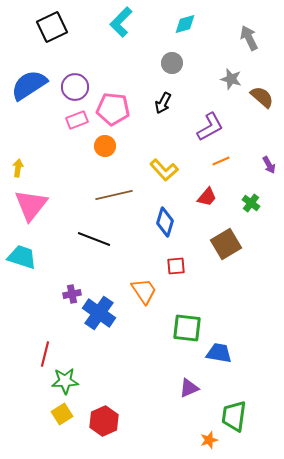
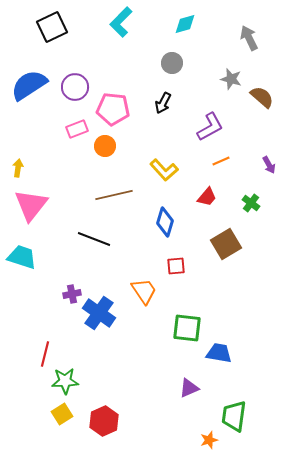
pink rectangle: moved 9 px down
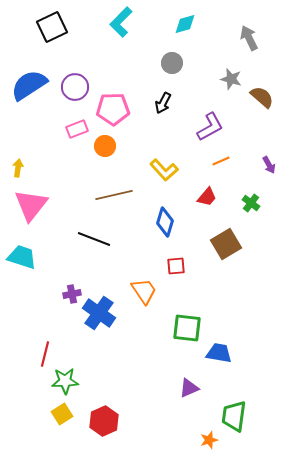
pink pentagon: rotated 8 degrees counterclockwise
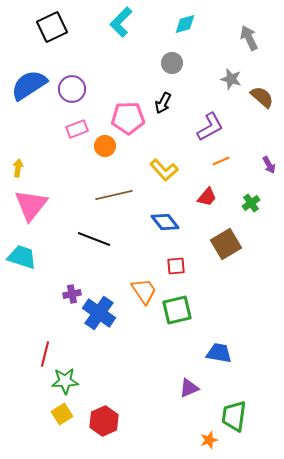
purple circle: moved 3 px left, 2 px down
pink pentagon: moved 15 px right, 9 px down
green cross: rotated 18 degrees clockwise
blue diamond: rotated 56 degrees counterclockwise
green square: moved 10 px left, 18 px up; rotated 20 degrees counterclockwise
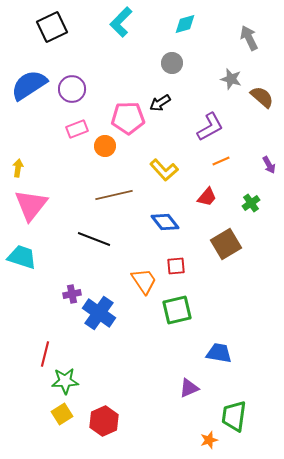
black arrow: moved 3 px left; rotated 30 degrees clockwise
orange trapezoid: moved 10 px up
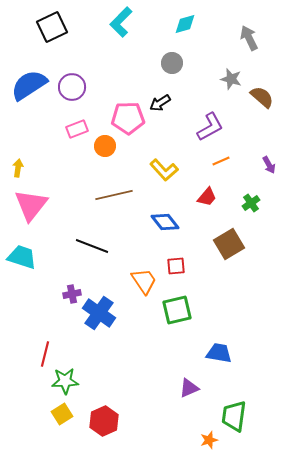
purple circle: moved 2 px up
black line: moved 2 px left, 7 px down
brown square: moved 3 px right
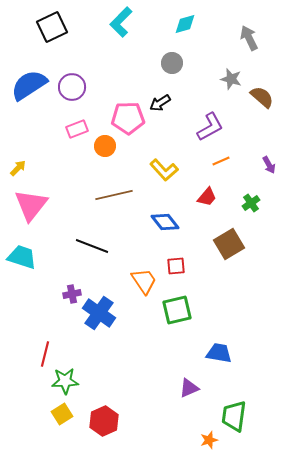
yellow arrow: rotated 36 degrees clockwise
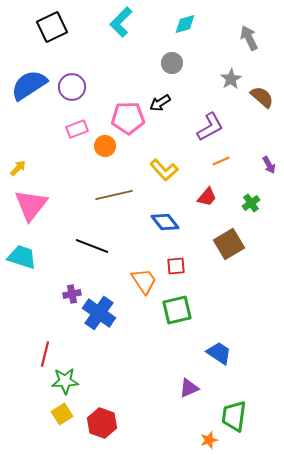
gray star: rotated 25 degrees clockwise
blue trapezoid: rotated 24 degrees clockwise
red hexagon: moved 2 px left, 2 px down; rotated 16 degrees counterclockwise
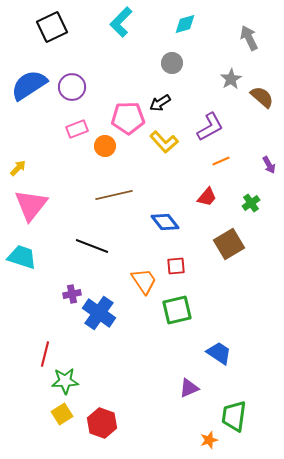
yellow L-shape: moved 28 px up
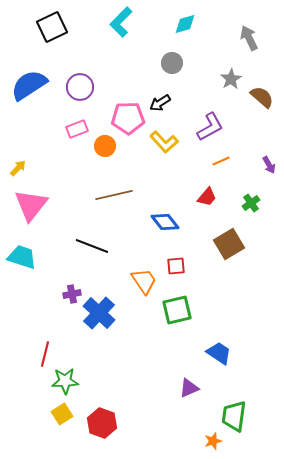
purple circle: moved 8 px right
blue cross: rotated 8 degrees clockwise
orange star: moved 4 px right, 1 px down
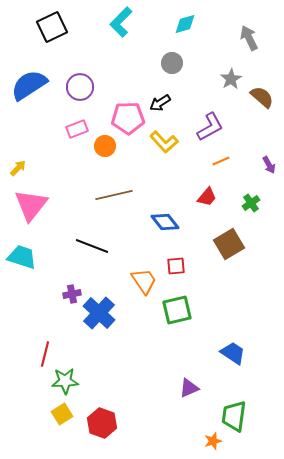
blue trapezoid: moved 14 px right
